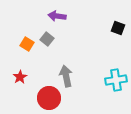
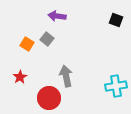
black square: moved 2 px left, 8 px up
cyan cross: moved 6 px down
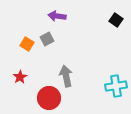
black square: rotated 16 degrees clockwise
gray square: rotated 24 degrees clockwise
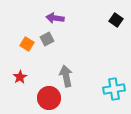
purple arrow: moved 2 px left, 2 px down
cyan cross: moved 2 px left, 3 px down
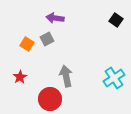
cyan cross: moved 11 px up; rotated 25 degrees counterclockwise
red circle: moved 1 px right, 1 px down
